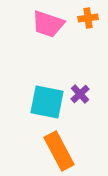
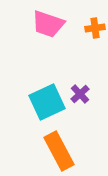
orange cross: moved 7 px right, 10 px down
cyan square: rotated 36 degrees counterclockwise
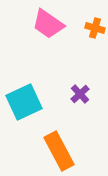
pink trapezoid: rotated 16 degrees clockwise
orange cross: rotated 24 degrees clockwise
cyan square: moved 23 px left
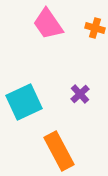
pink trapezoid: rotated 20 degrees clockwise
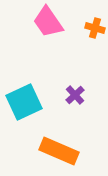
pink trapezoid: moved 2 px up
purple cross: moved 5 px left, 1 px down
orange rectangle: rotated 39 degrees counterclockwise
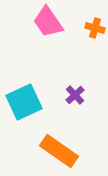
orange rectangle: rotated 12 degrees clockwise
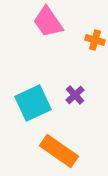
orange cross: moved 12 px down
cyan square: moved 9 px right, 1 px down
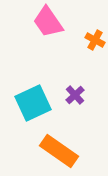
orange cross: rotated 12 degrees clockwise
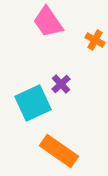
purple cross: moved 14 px left, 11 px up
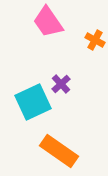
cyan square: moved 1 px up
